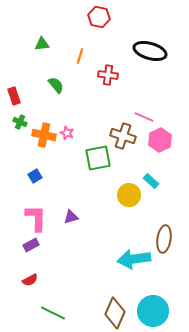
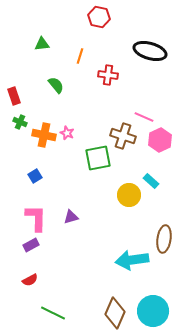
cyan arrow: moved 2 px left, 1 px down
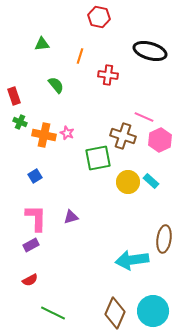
yellow circle: moved 1 px left, 13 px up
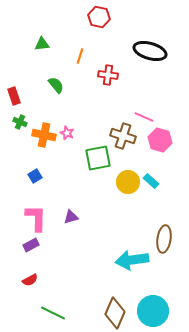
pink hexagon: rotated 20 degrees counterclockwise
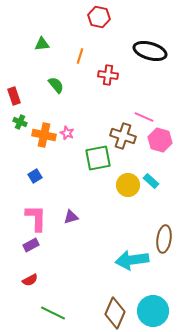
yellow circle: moved 3 px down
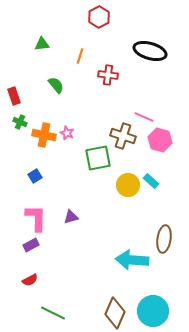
red hexagon: rotated 20 degrees clockwise
cyan arrow: rotated 12 degrees clockwise
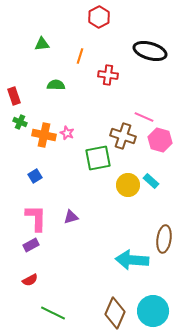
green semicircle: rotated 48 degrees counterclockwise
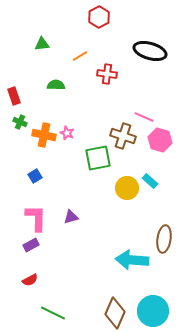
orange line: rotated 42 degrees clockwise
red cross: moved 1 px left, 1 px up
cyan rectangle: moved 1 px left
yellow circle: moved 1 px left, 3 px down
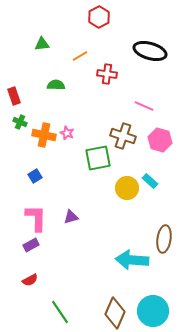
pink line: moved 11 px up
green line: moved 7 px right, 1 px up; rotated 30 degrees clockwise
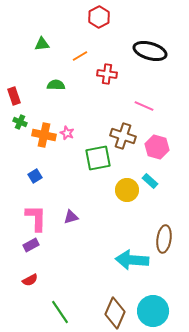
pink hexagon: moved 3 px left, 7 px down
yellow circle: moved 2 px down
